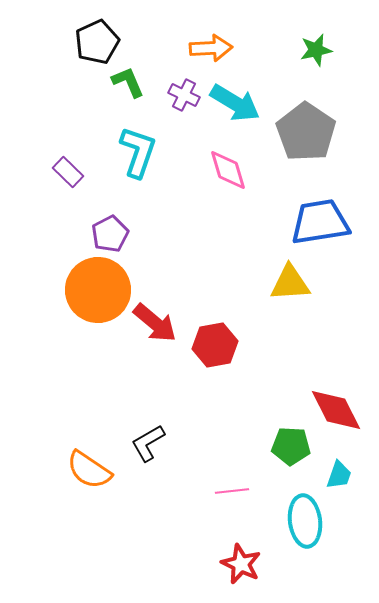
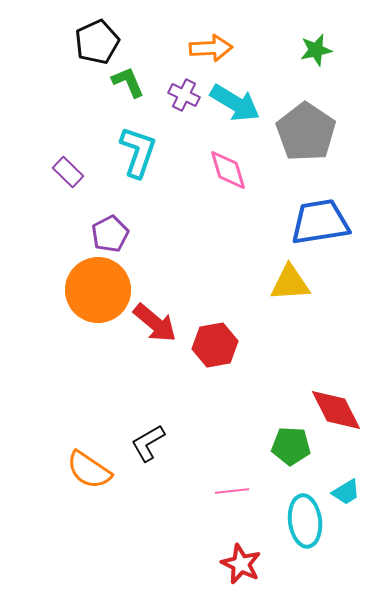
cyan trapezoid: moved 7 px right, 17 px down; rotated 40 degrees clockwise
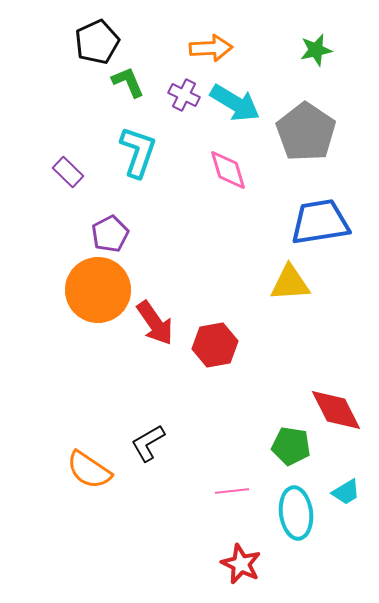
red arrow: rotated 15 degrees clockwise
green pentagon: rotated 6 degrees clockwise
cyan ellipse: moved 9 px left, 8 px up
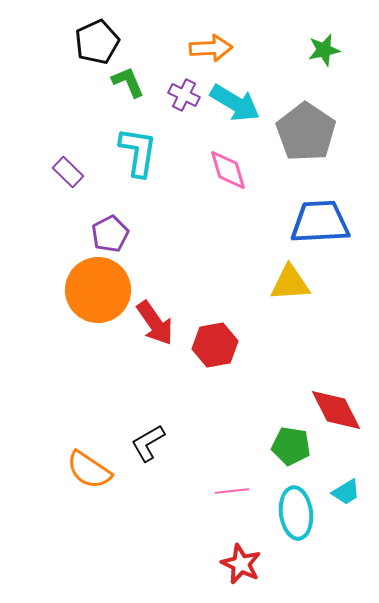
green star: moved 8 px right
cyan L-shape: rotated 10 degrees counterclockwise
blue trapezoid: rotated 6 degrees clockwise
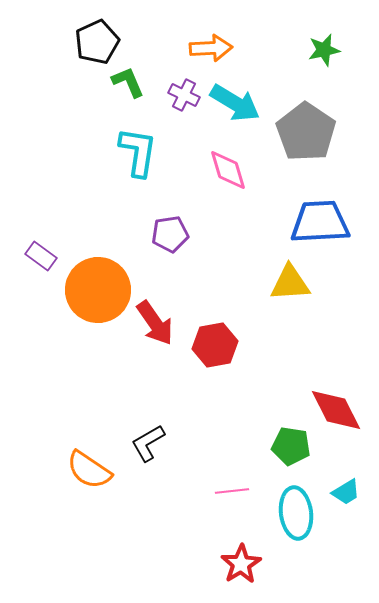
purple rectangle: moved 27 px left, 84 px down; rotated 8 degrees counterclockwise
purple pentagon: moved 60 px right; rotated 18 degrees clockwise
red star: rotated 15 degrees clockwise
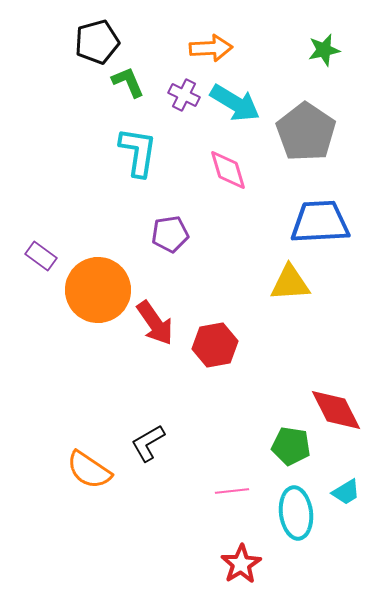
black pentagon: rotated 9 degrees clockwise
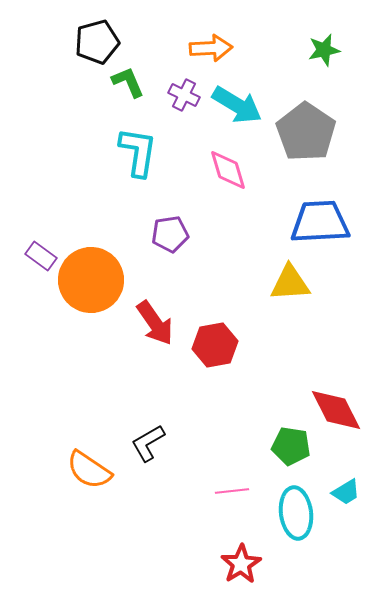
cyan arrow: moved 2 px right, 2 px down
orange circle: moved 7 px left, 10 px up
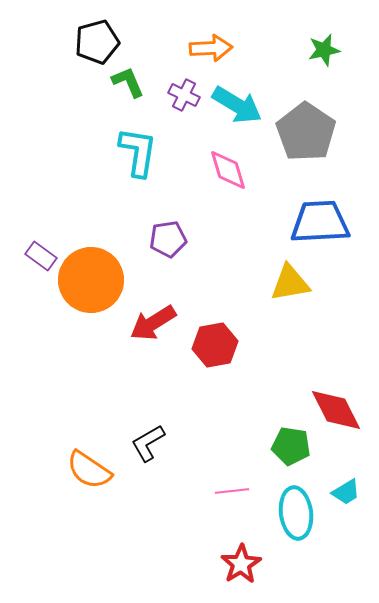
purple pentagon: moved 2 px left, 5 px down
yellow triangle: rotated 6 degrees counterclockwise
red arrow: moved 2 px left; rotated 93 degrees clockwise
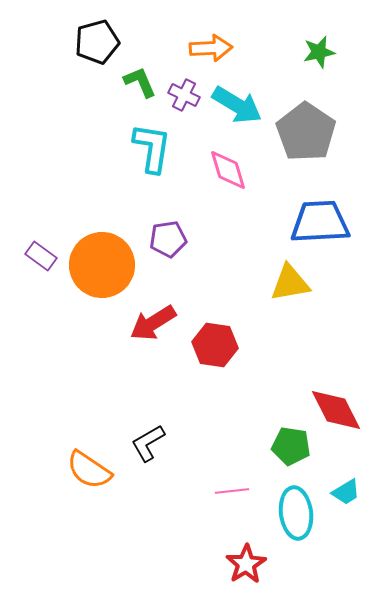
green star: moved 5 px left, 2 px down
green L-shape: moved 12 px right
cyan L-shape: moved 14 px right, 4 px up
orange circle: moved 11 px right, 15 px up
red hexagon: rotated 18 degrees clockwise
red star: moved 5 px right
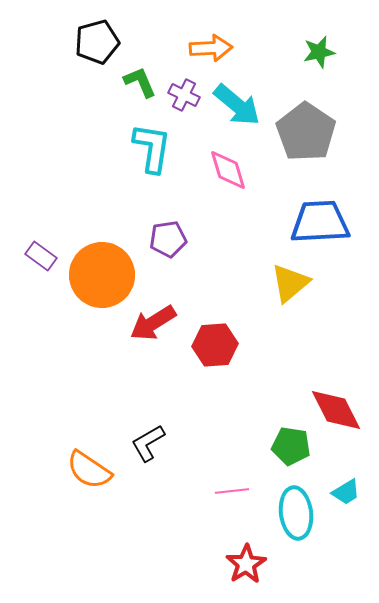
cyan arrow: rotated 9 degrees clockwise
orange circle: moved 10 px down
yellow triangle: rotated 30 degrees counterclockwise
red hexagon: rotated 12 degrees counterclockwise
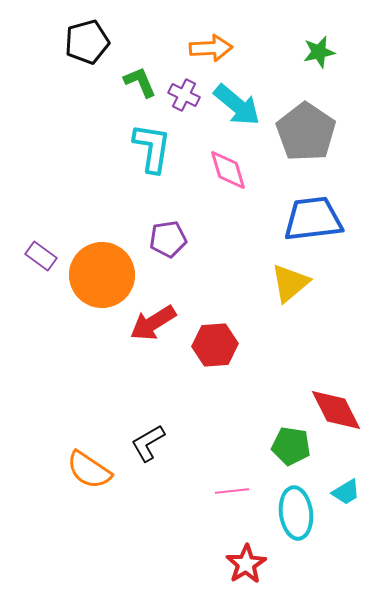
black pentagon: moved 10 px left
blue trapezoid: moved 7 px left, 3 px up; rotated 4 degrees counterclockwise
